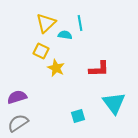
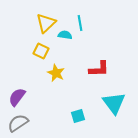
yellow star: moved 5 px down
purple semicircle: rotated 36 degrees counterclockwise
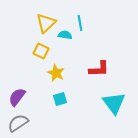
cyan square: moved 18 px left, 17 px up
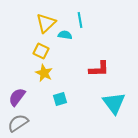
cyan line: moved 3 px up
yellow star: moved 12 px left
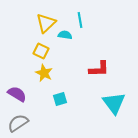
purple semicircle: moved 3 px up; rotated 84 degrees clockwise
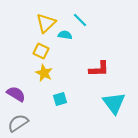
cyan line: rotated 35 degrees counterclockwise
purple semicircle: moved 1 px left
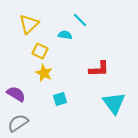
yellow triangle: moved 17 px left, 1 px down
yellow square: moved 1 px left
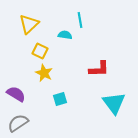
cyan line: rotated 35 degrees clockwise
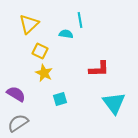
cyan semicircle: moved 1 px right, 1 px up
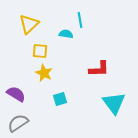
yellow square: rotated 21 degrees counterclockwise
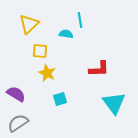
yellow star: moved 3 px right
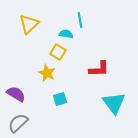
yellow square: moved 18 px right, 1 px down; rotated 28 degrees clockwise
gray semicircle: rotated 10 degrees counterclockwise
